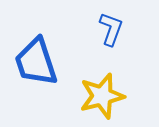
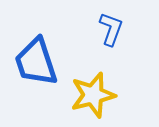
yellow star: moved 9 px left, 1 px up
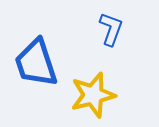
blue trapezoid: moved 1 px down
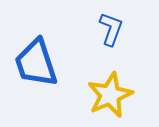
yellow star: moved 17 px right; rotated 9 degrees counterclockwise
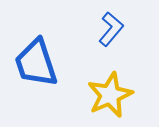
blue L-shape: rotated 20 degrees clockwise
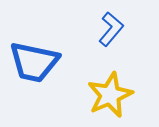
blue trapezoid: moved 2 px left, 1 px up; rotated 60 degrees counterclockwise
